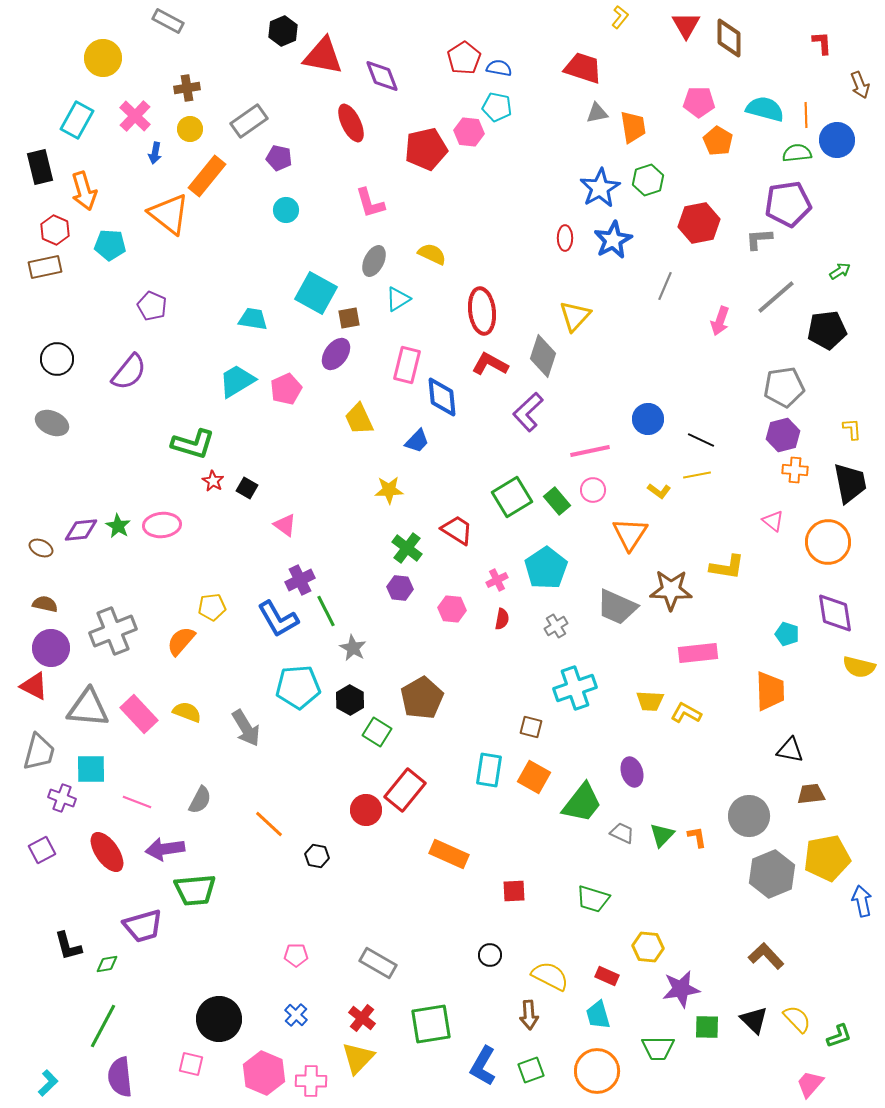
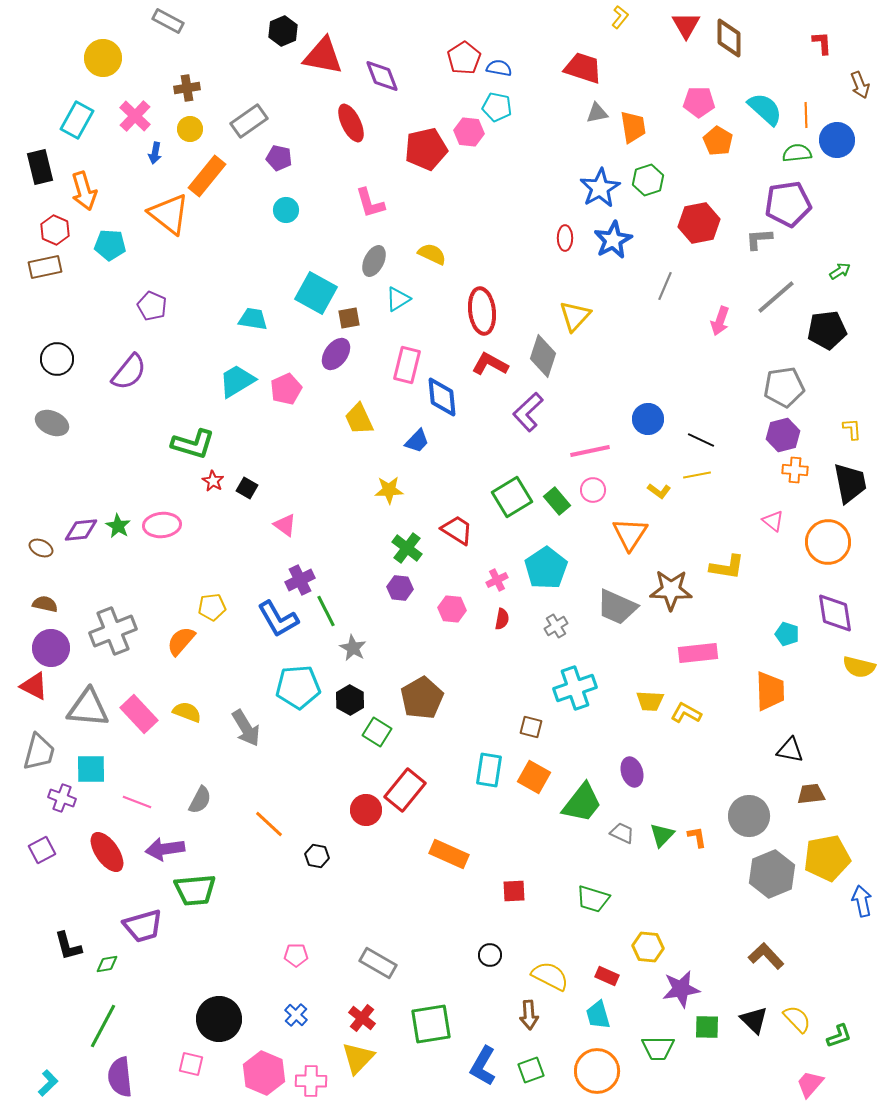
cyan semicircle at (765, 109): rotated 27 degrees clockwise
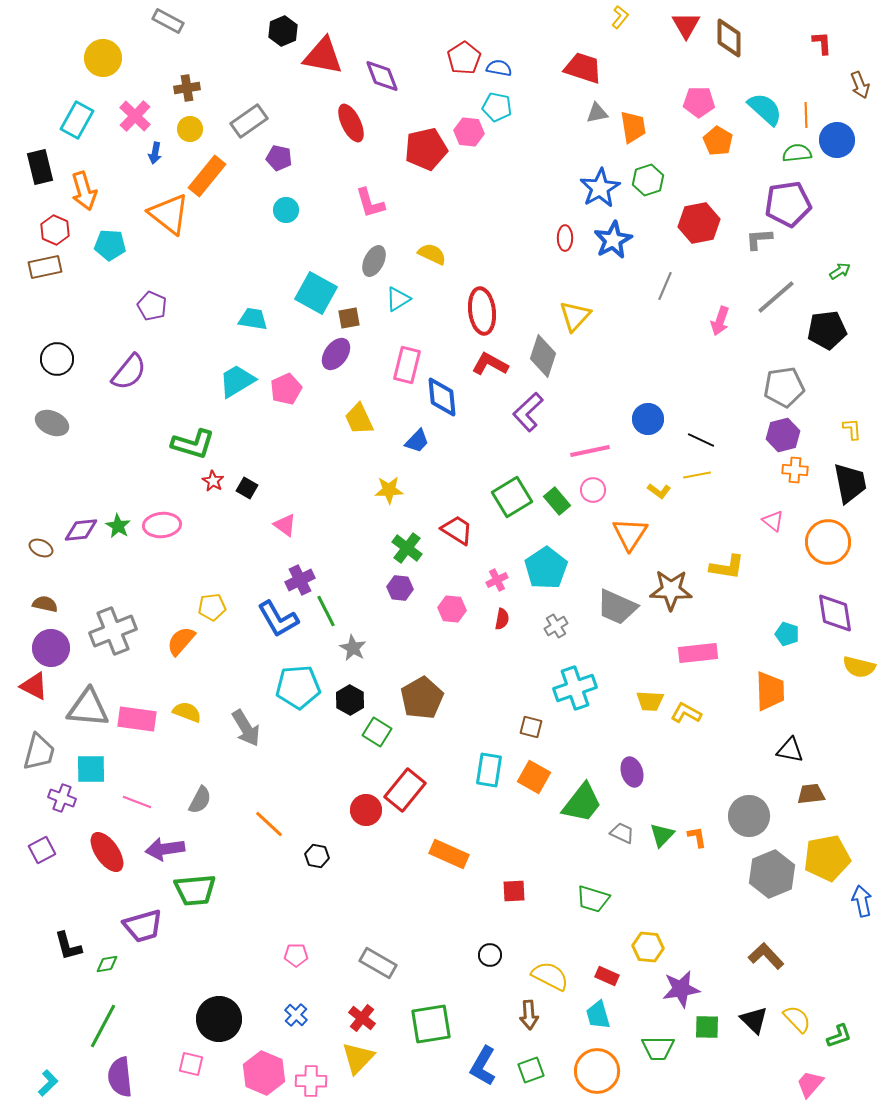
pink rectangle at (139, 714): moved 2 px left, 5 px down; rotated 39 degrees counterclockwise
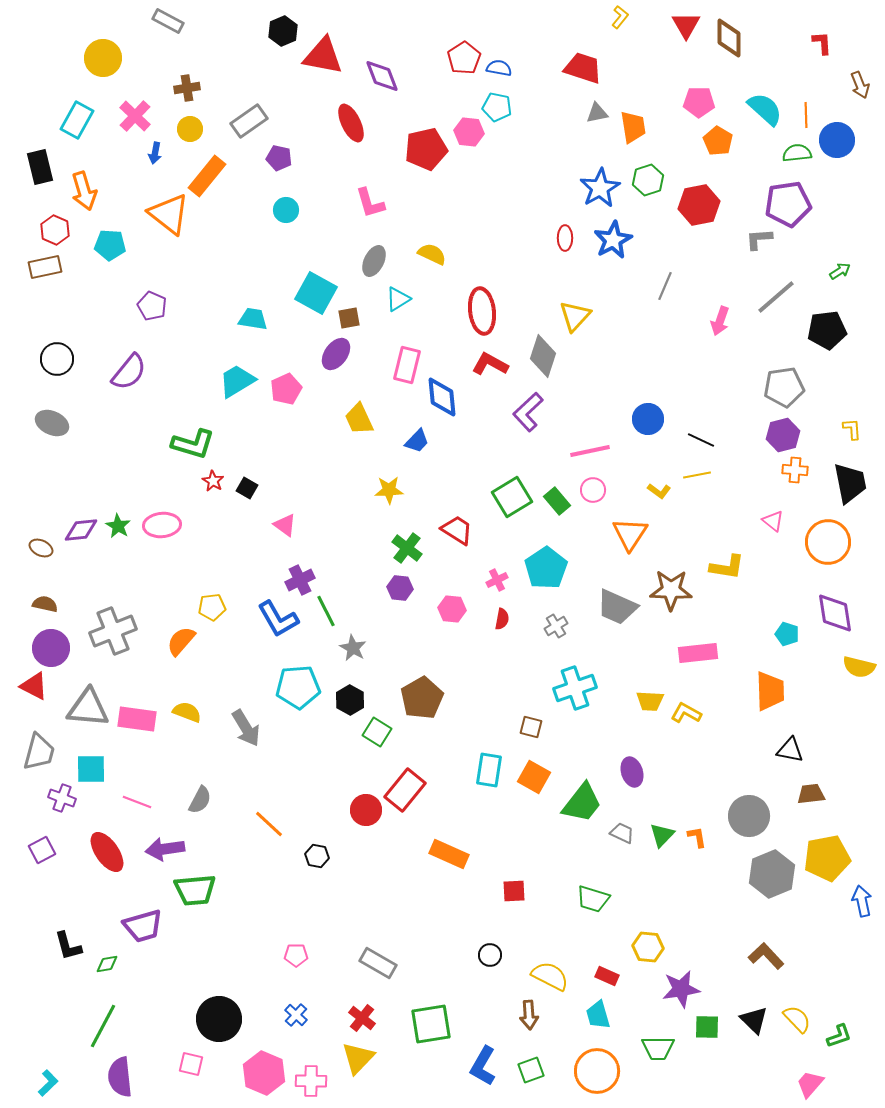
red hexagon at (699, 223): moved 18 px up
